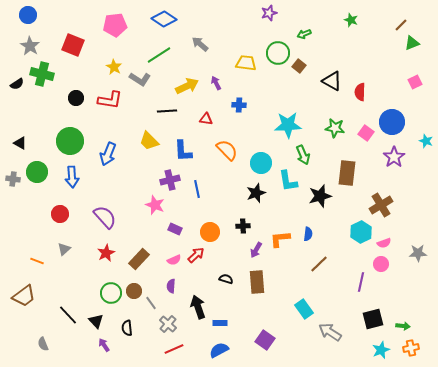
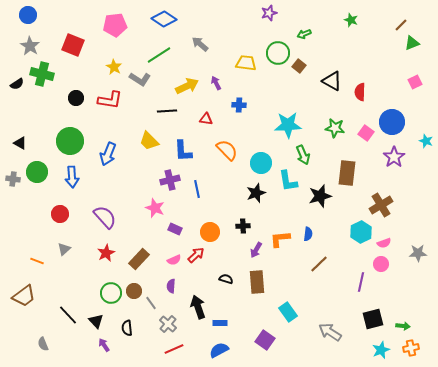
pink star at (155, 205): moved 3 px down
cyan rectangle at (304, 309): moved 16 px left, 3 px down
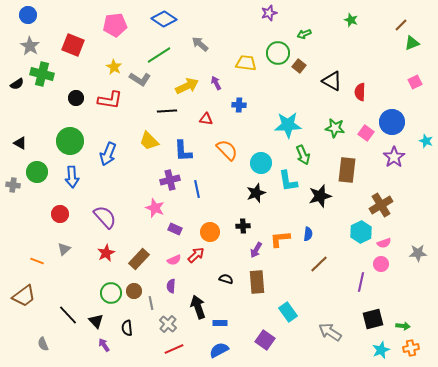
brown rectangle at (347, 173): moved 3 px up
gray cross at (13, 179): moved 6 px down
gray line at (151, 303): rotated 24 degrees clockwise
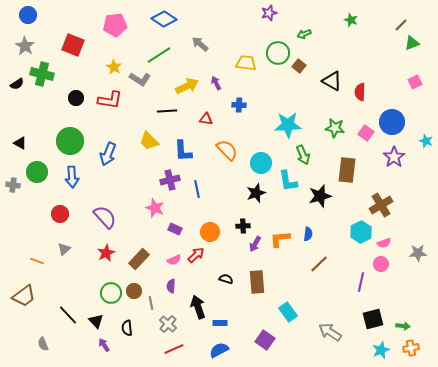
gray star at (30, 46): moved 5 px left
purple arrow at (256, 250): moved 1 px left, 6 px up
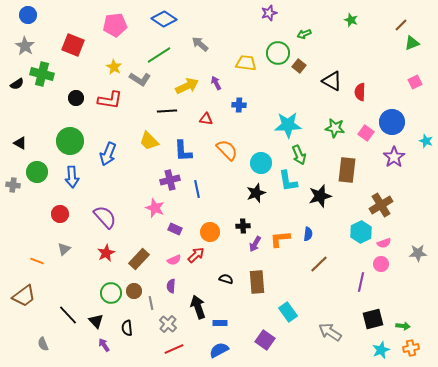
green arrow at (303, 155): moved 4 px left
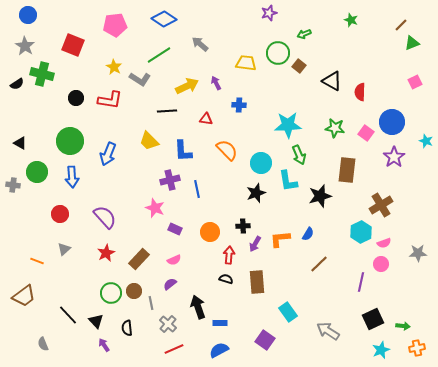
blue semicircle at (308, 234): rotated 24 degrees clockwise
red arrow at (196, 255): moved 33 px right; rotated 42 degrees counterclockwise
purple semicircle at (171, 286): moved 1 px left, 2 px up; rotated 48 degrees clockwise
black square at (373, 319): rotated 10 degrees counterclockwise
gray arrow at (330, 332): moved 2 px left, 1 px up
orange cross at (411, 348): moved 6 px right
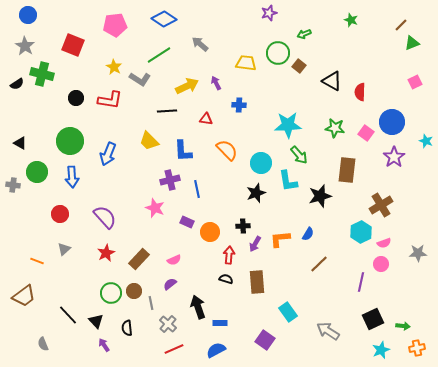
green arrow at (299, 155): rotated 18 degrees counterclockwise
purple rectangle at (175, 229): moved 12 px right, 7 px up
blue semicircle at (219, 350): moved 3 px left
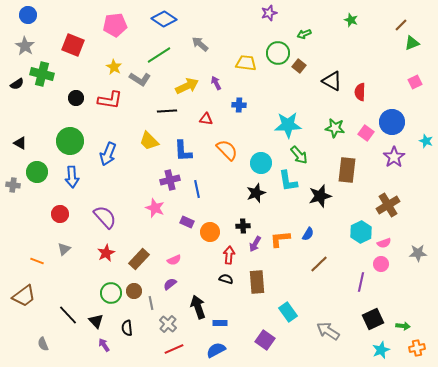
brown cross at (381, 205): moved 7 px right
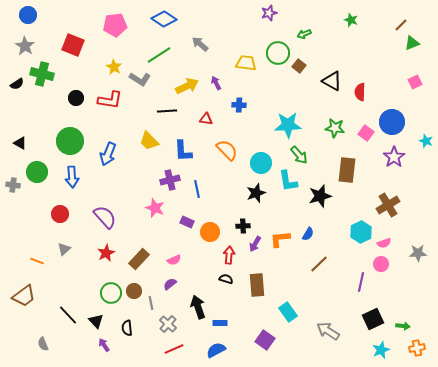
brown rectangle at (257, 282): moved 3 px down
